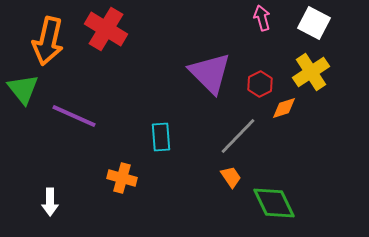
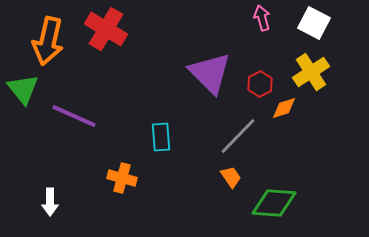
green diamond: rotated 60 degrees counterclockwise
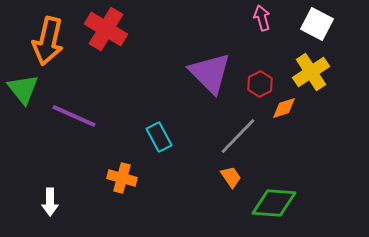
white square: moved 3 px right, 1 px down
cyan rectangle: moved 2 px left; rotated 24 degrees counterclockwise
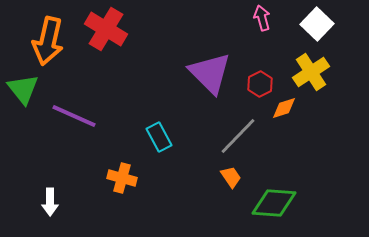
white square: rotated 16 degrees clockwise
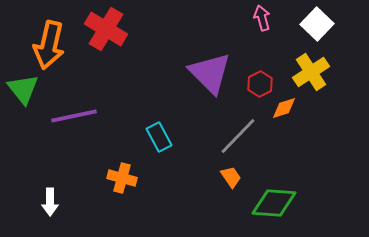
orange arrow: moved 1 px right, 4 px down
purple line: rotated 36 degrees counterclockwise
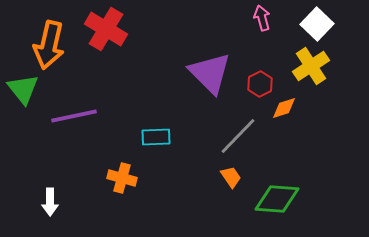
yellow cross: moved 6 px up
cyan rectangle: moved 3 px left; rotated 64 degrees counterclockwise
green diamond: moved 3 px right, 4 px up
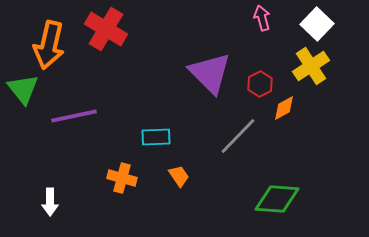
orange diamond: rotated 12 degrees counterclockwise
orange trapezoid: moved 52 px left, 1 px up
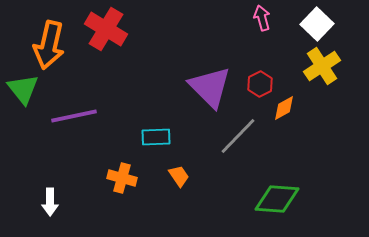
yellow cross: moved 11 px right
purple triangle: moved 14 px down
